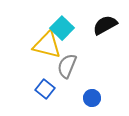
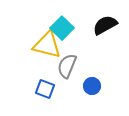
blue square: rotated 18 degrees counterclockwise
blue circle: moved 12 px up
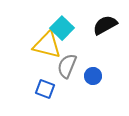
blue circle: moved 1 px right, 10 px up
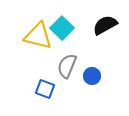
yellow triangle: moved 9 px left, 9 px up
blue circle: moved 1 px left
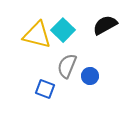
cyan square: moved 1 px right, 2 px down
yellow triangle: moved 1 px left, 1 px up
blue circle: moved 2 px left
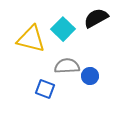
black semicircle: moved 9 px left, 7 px up
cyan square: moved 1 px up
yellow triangle: moved 6 px left, 4 px down
gray semicircle: rotated 65 degrees clockwise
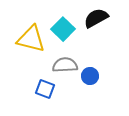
gray semicircle: moved 2 px left, 1 px up
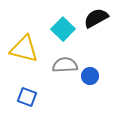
yellow triangle: moved 7 px left, 10 px down
blue square: moved 18 px left, 8 px down
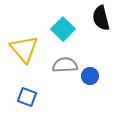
black semicircle: moved 5 px right; rotated 75 degrees counterclockwise
yellow triangle: rotated 36 degrees clockwise
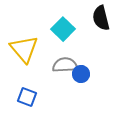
blue circle: moved 9 px left, 2 px up
